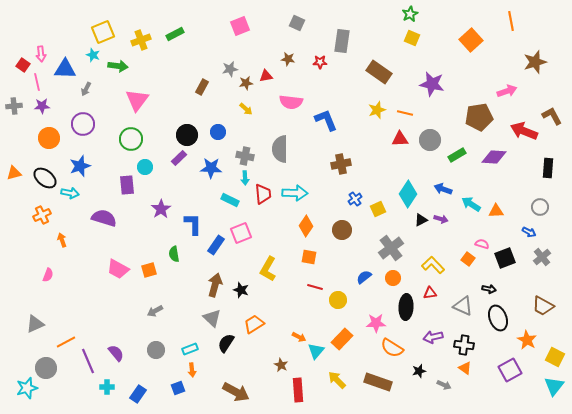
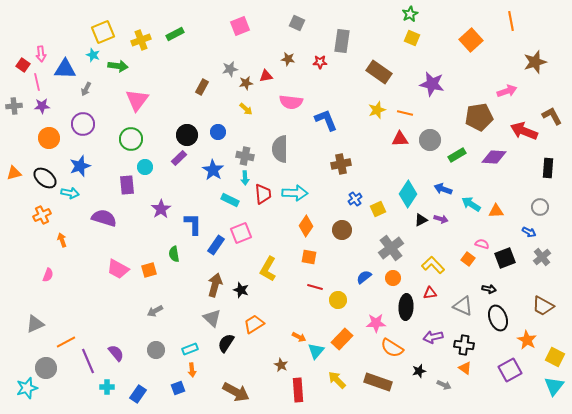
blue star at (211, 168): moved 2 px right, 2 px down; rotated 30 degrees clockwise
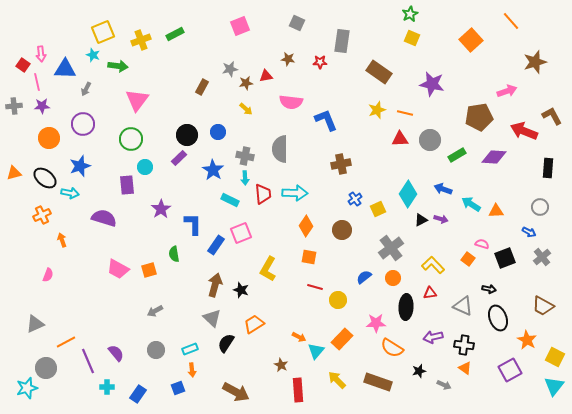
orange line at (511, 21): rotated 30 degrees counterclockwise
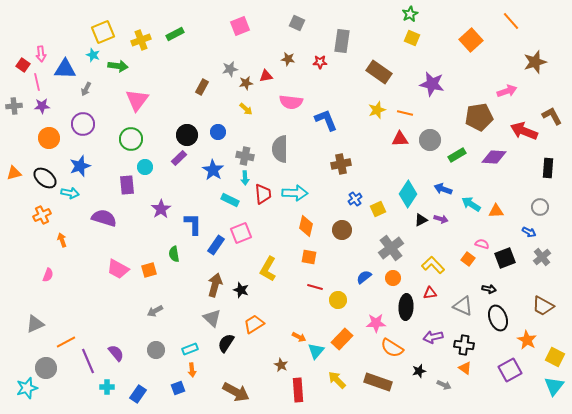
orange diamond at (306, 226): rotated 20 degrees counterclockwise
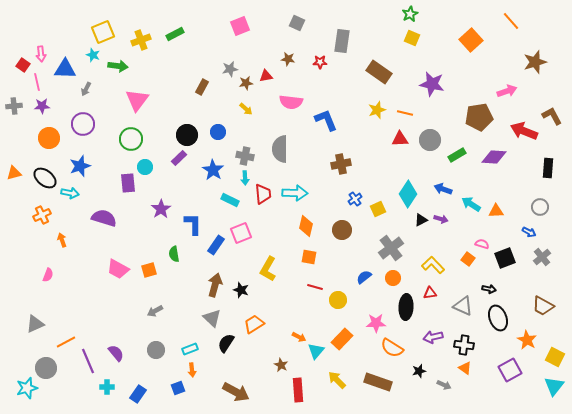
purple rectangle at (127, 185): moved 1 px right, 2 px up
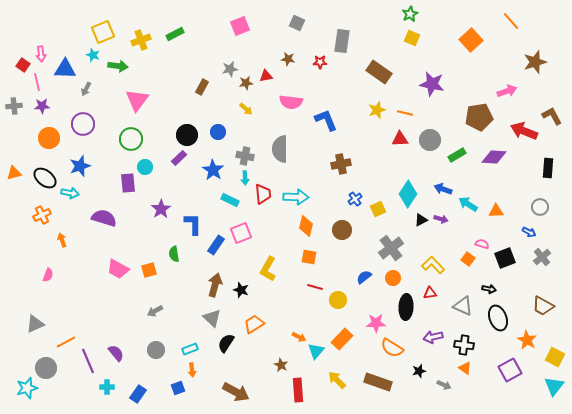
cyan arrow at (295, 193): moved 1 px right, 4 px down
cyan arrow at (471, 204): moved 3 px left
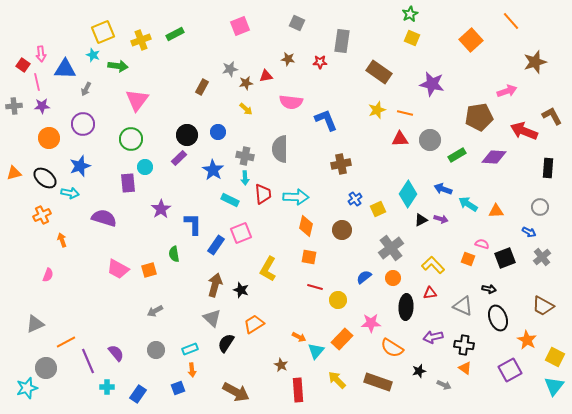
orange square at (468, 259): rotated 16 degrees counterclockwise
pink star at (376, 323): moved 5 px left
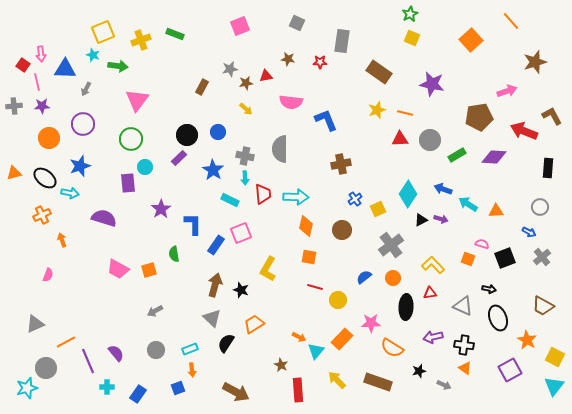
green rectangle at (175, 34): rotated 48 degrees clockwise
gray cross at (391, 248): moved 3 px up
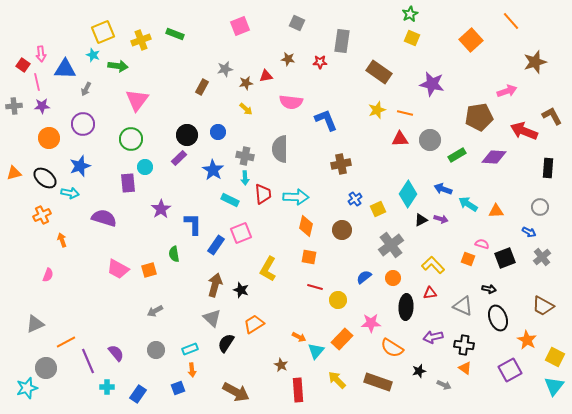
gray star at (230, 69): moved 5 px left
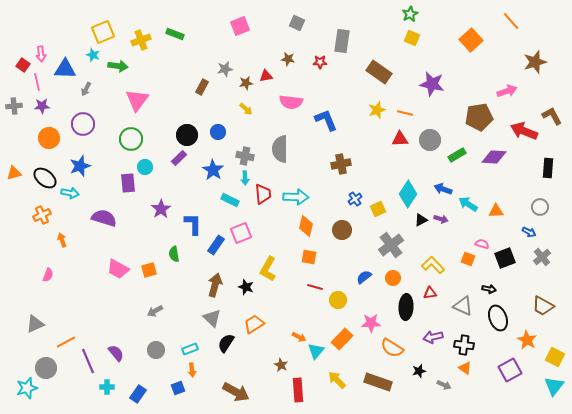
black star at (241, 290): moved 5 px right, 3 px up
